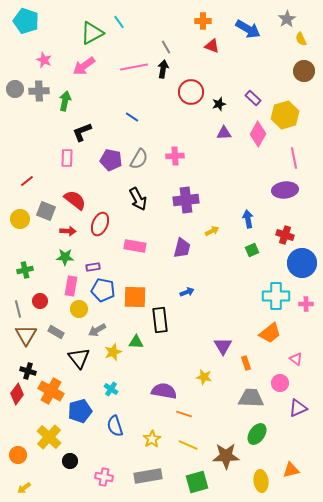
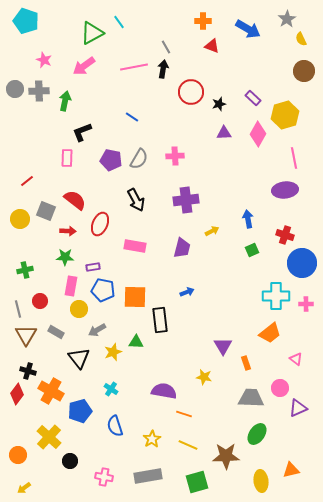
black arrow at (138, 199): moved 2 px left, 1 px down
pink circle at (280, 383): moved 5 px down
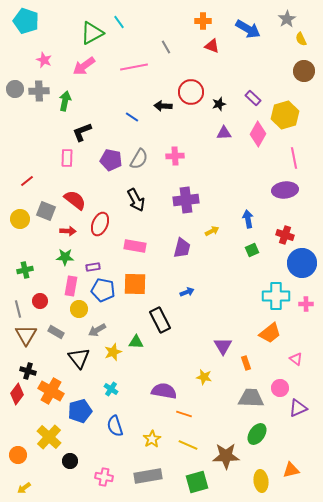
black arrow at (163, 69): moved 37 px down; rotated 96 degrees counterclockwise
orange square at (135, 297): moved 13 px up
black rectangle at (160, 320): rotated 20 degrees counterclockwise
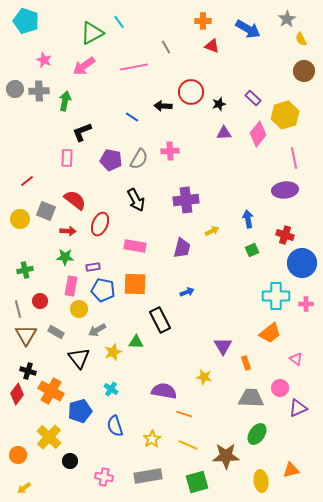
pink diamond at (258, 134): rotated 10 degrees clockwise
pink cross at (175, 156): moved 5 px left, 5 px up
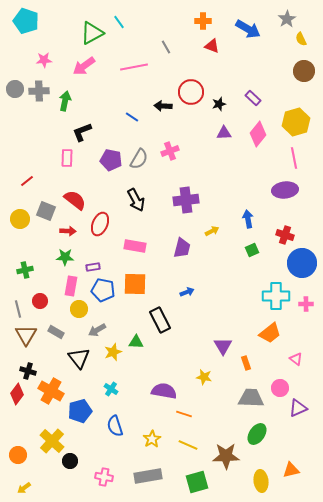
pink star at (44, 60): rotated 28 degrees counterclockwise
yellow hexagon at (285, 115): moved 11 px right, 7 px down
pink cross at (170, 151): rotated 18 degrees counterclockwise
yellow cross at (49, 437): moved 3 px right, 4 px down
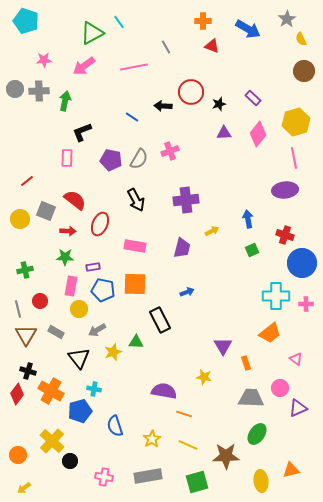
cyan cross at (111, 389): moved 17 px left; rotated 24 degrees counterclockwise
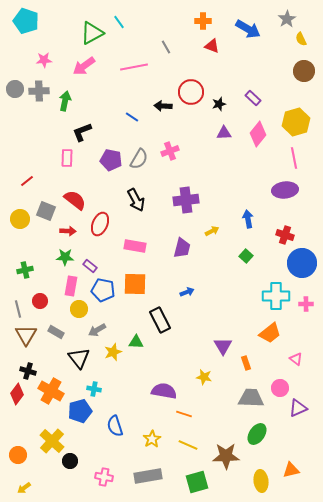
green square at (252, 250): moved 6 px left, 6 px down; rotated 24 degrees counterclockwise
purple rectangle at (93, 267): moved 3 px left, 1 px up; rotated 48 degrees clockwise
